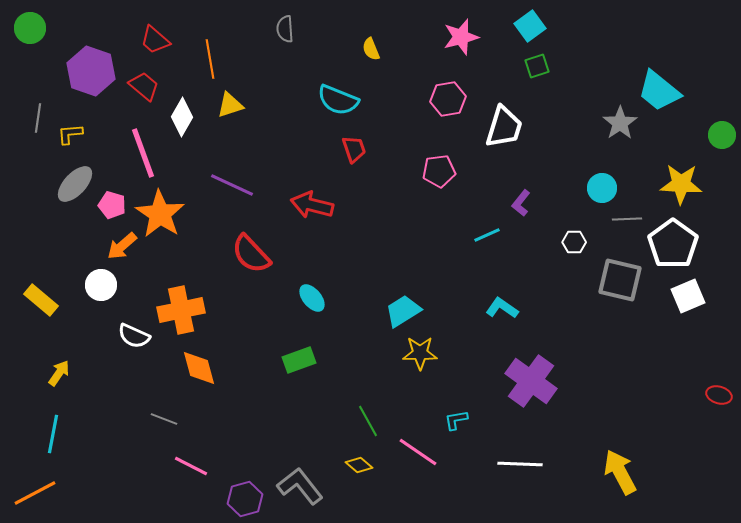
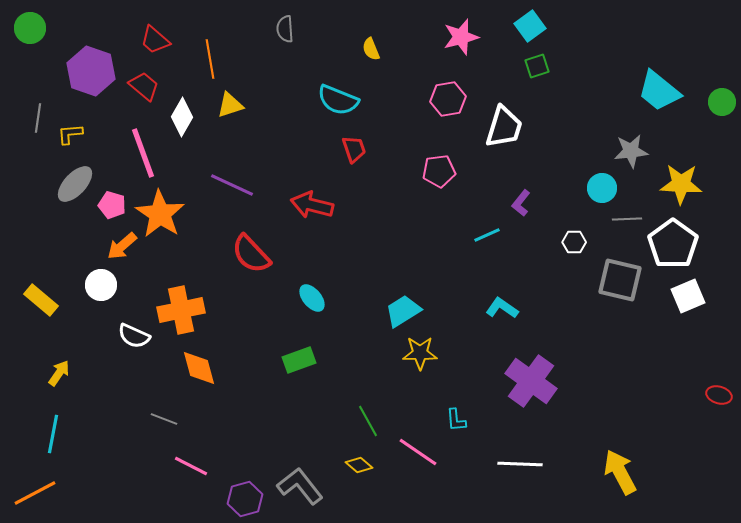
gray star at (620, 123): moved 11 px right, 28 px down; rotated 28 degrees clockwise
green circle at (722, 135): moved 33 px up
cyan L-shape at (456, 420): rotated 85 degrees counterclockwise
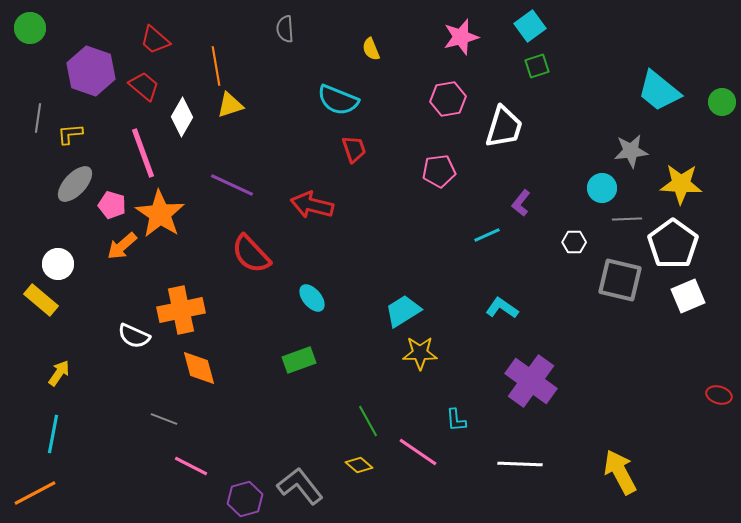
orange line at (210, 59): moved 6 px right, 7 px down
white circle at (101, 285): moved 43 px left, 21 px up
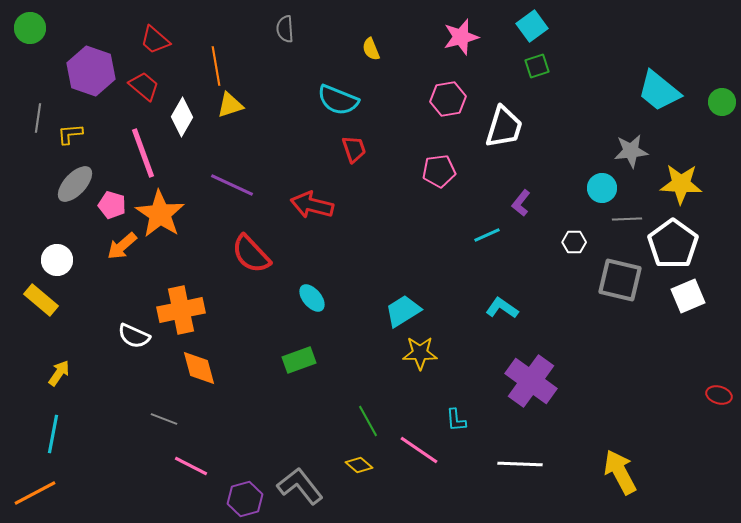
cyan square at (530, 26): moved 2 px right
white circle at (58, 264): moved 1 px left, 4 px up
pink line at (418, 452): moved 1 px right, 2 px up
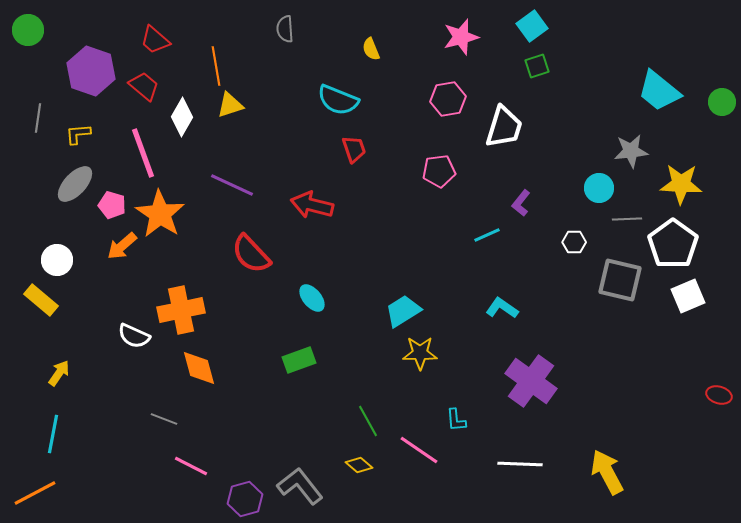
green circle at (30, 28): moved 2 px left, 2 px down
yellow L-shape at (70, 134): moved 8 px right
cyan circle at (602, 188): moved 3 px left
yellow arrow at (620, 472): moved 13 px left
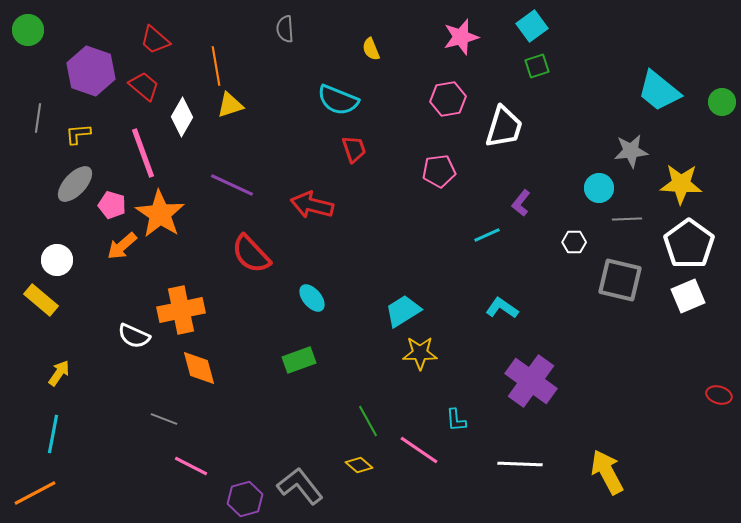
white pentagon at (673, 244): moved 16 px right
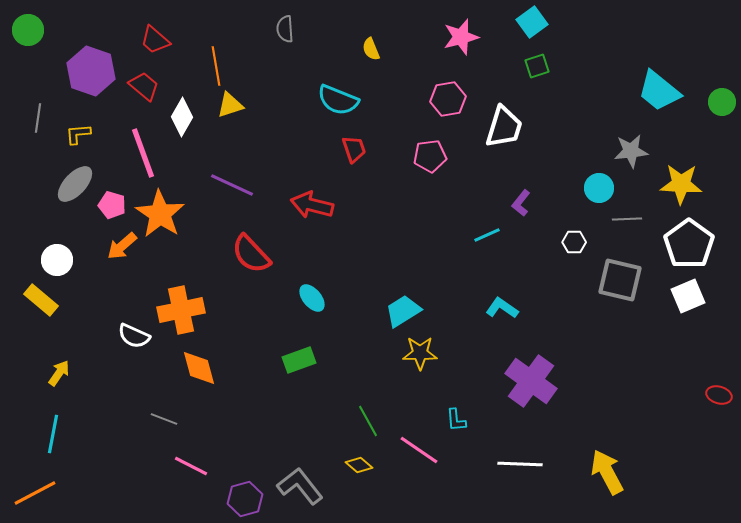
cyan square at (532, 26): moved 4 px up
pink pentagon at (439, 171): moved 9 px left, 15 px up
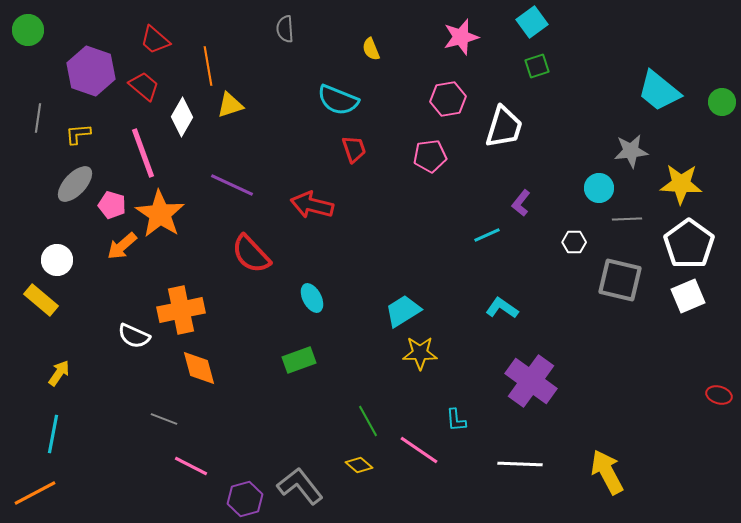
orange line at (216, 66): moved 8 px left
cyan ellipse at (312, 298): rotated 12 degrees clockwise
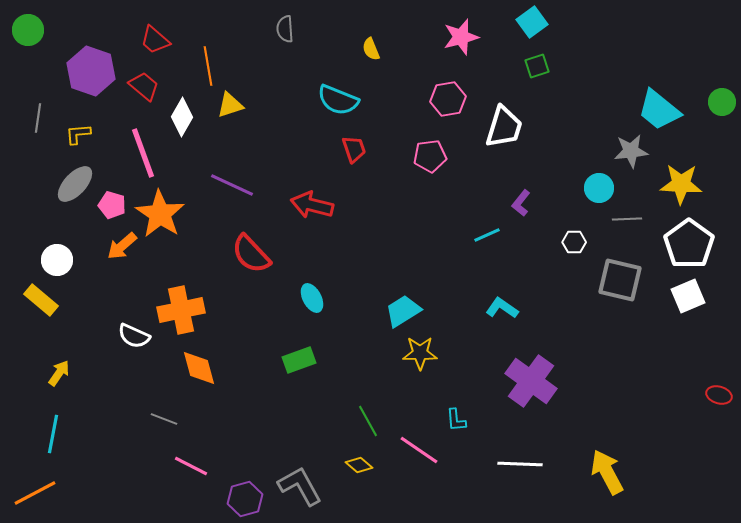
cyan trapezoid at (659, 91): moved 19 px down
gray L-shape at (300, 486): rotated 9 degrees clockwise
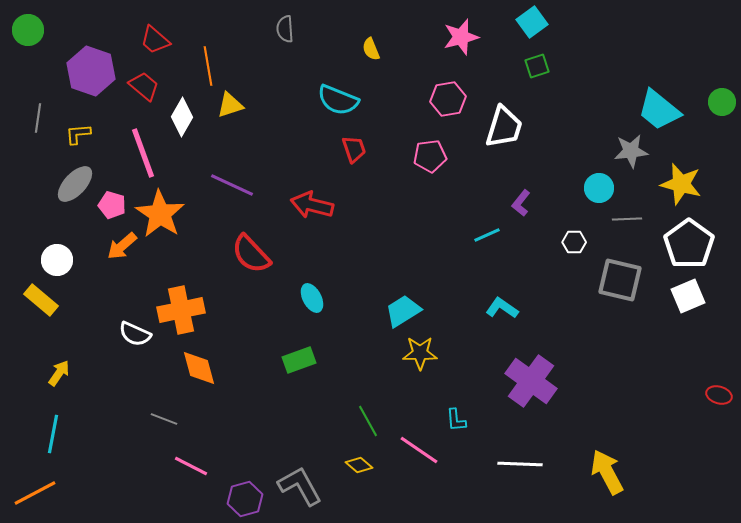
yellow star at (681, 184): rotated 12 degrees clockwise
white semicircle at (134, 336): moved 1 px right, 2 px up
